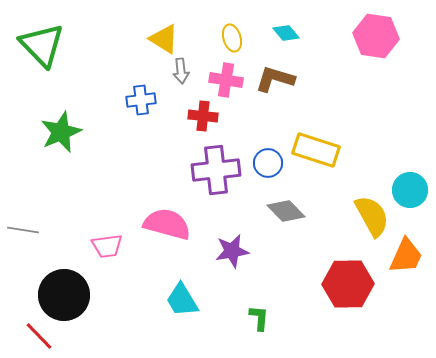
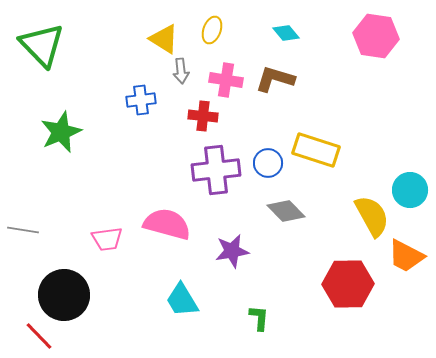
yellow ellipse: moved 20 px left, 8 px up; rotated 36 degrees clockwise
pink trapezoid: moved 7 px up
orange trapezoid: rotated 93 degrees clockwise
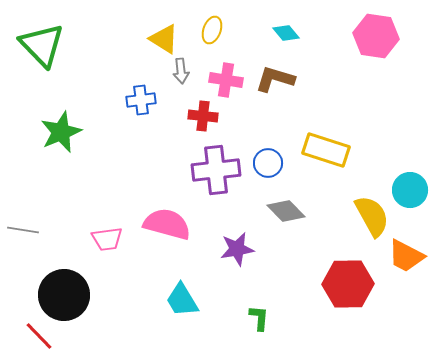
yellow rectangle: moved 10 px right
purple star: moved 5 px right, 2 px up
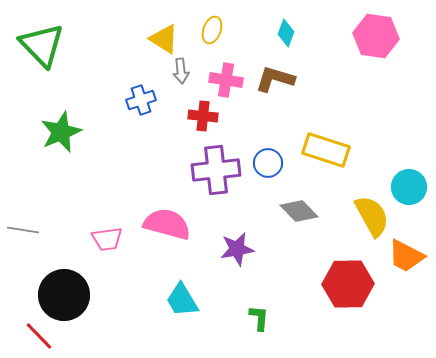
cyan diamond: rotated 60 degrees clockwise
blue cross: rotated 12 degrees counterclockwise
cyan circle: moved 1 px left, 3 px up
gray diamond: moved 13 px right
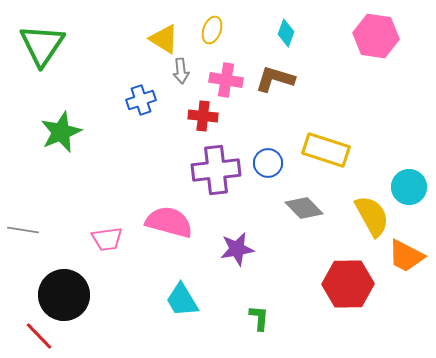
green triangle: rotated 18 degrees clockwise
gray diamond: moved 5 px right, 3 px up
pink semicircle: moved 2 px right, 2 px up
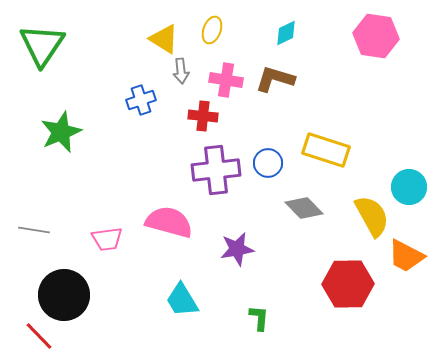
cyan diamond: rotated 44 degrees clockwise
gray line: moved 11 px right
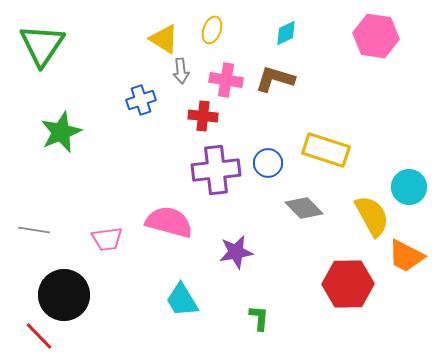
purple star: moved 1 px left, 3 px down
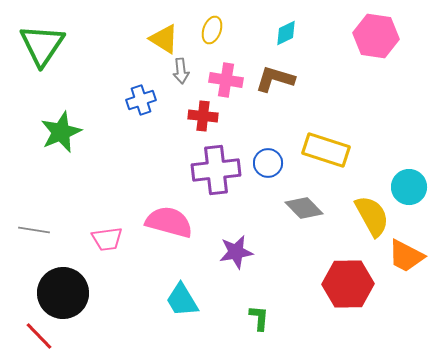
black circle: moved 1 px left, 2 px up
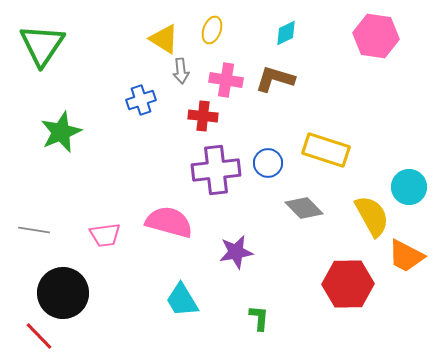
pink trapezoid: moved 2 px left, 4 px up
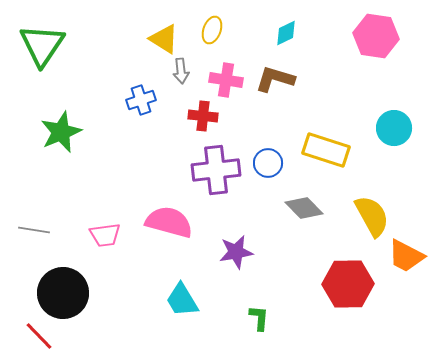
cyan circle: moved 15 px left, 59 px up
